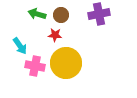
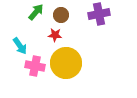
green arrow: moved 1 px left, 2 px up; rotated 114 degrees clockwise
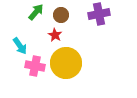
red star: rotated 24 degrees clockwise
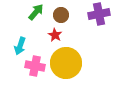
cyan arrow: rotated 54 degrees clockwise
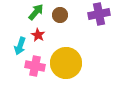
brown circle: moved 1 px left
red star: moved 17 px left
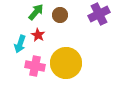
purple cross: rotated 15 degrees counterclockwise
cyan arrow: moved 2 px up
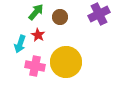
brown circle: moved 2 px down
yellow circle: moved 1 px up
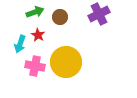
green arrow: moved 1 px left; rotated 30 degrees clockwise
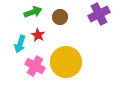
green arrow: moved 2 px left
pink cross: rotated 18 degrees clockwise
